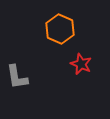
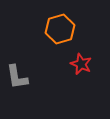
orange hexagon: rotated 20 degrees clockwise
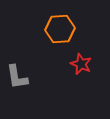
orange hexagon: rotated 12 degrees clockwise
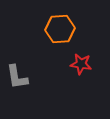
red star: rotated 15 degrees counterclockwise
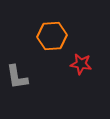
orange hexagon: moved 8 px left, 7 px down
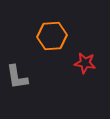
red star: moved 4 px right, 1 px up
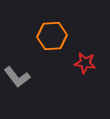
gray L-shape: rotated 28 degrees counterclockwise
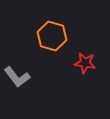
orange hexagon: rotated 20 degrees clockwise
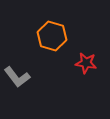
red star: moved 1 px right
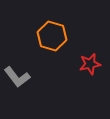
red star: moved 4 px right, 1 px down; rotated 20 degrees counterclockwise
